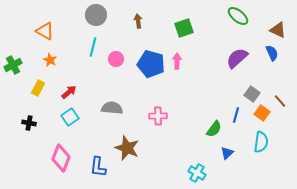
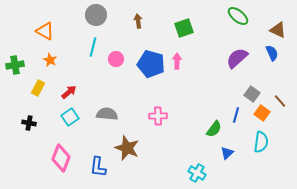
green cross: moved 2 px right; rotated 18 degrees clockwise
gray semicircle: moved 5 px left, 6 px down
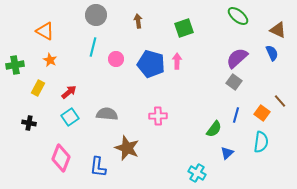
gray square: moved 18 px left, 12 px up
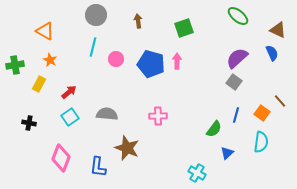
yellow rectangle: moved 1 px right, 4 px up
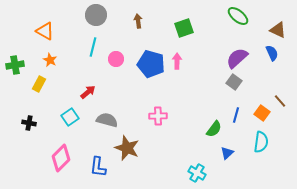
red arrow: moved 19 px right
gray semicircle: moved 6 px down; rotated 10 degrees clockwise
pink diamond: rotated 24 degrees clockwise
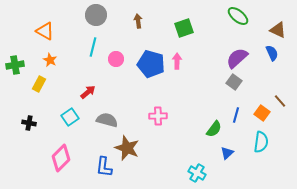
blue L-shape: moved 6 px right
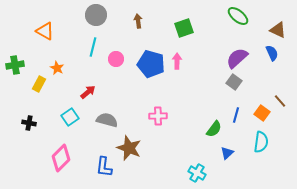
orange star: moved 7 px right, 8 px down
brown star: moved 2 px right
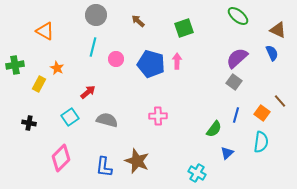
brown arrow: rotated 40 degrees counterclockwise
brown star: moved 8 px right, 13 px down
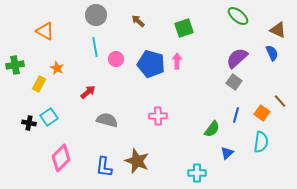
cyan line: moved 2 px right; rotated 24 degrees counterclockwise
cyan square: moved 21 px left
green semicircle: moved 2 px left
cyan cross: rotated 30 degrees counterclockwise
